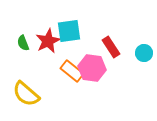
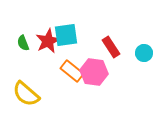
cyan square: moved 3 px left, 4 px down
pink hexagon: moved 2 px right, 4 px down
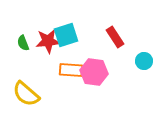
cyan square: rotated 10 degrees counterclockwise
red star: rotated 20 degrees clockwise
red rectangle: moved 4 px right, 10 px up
cyan circle: moved 8 px down
orange rectangle: moved 1 px left, 1 px up; rotated 35 degrees counterclockwise
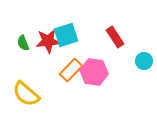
orange rectangle: rotated 50 degrees counterclockwise
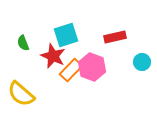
red rectangle: rotated 70 degrees counterclockwise
red star: moved 5 px right, 15 px down; rotated 30 degrees clockwise
cyan circle: moved 2 px left, 1 px down
pink hexagon: moved 2 px left, 5 px up; rotated 12 degrees clockwise
yellow semicircle: moved 5 px left
